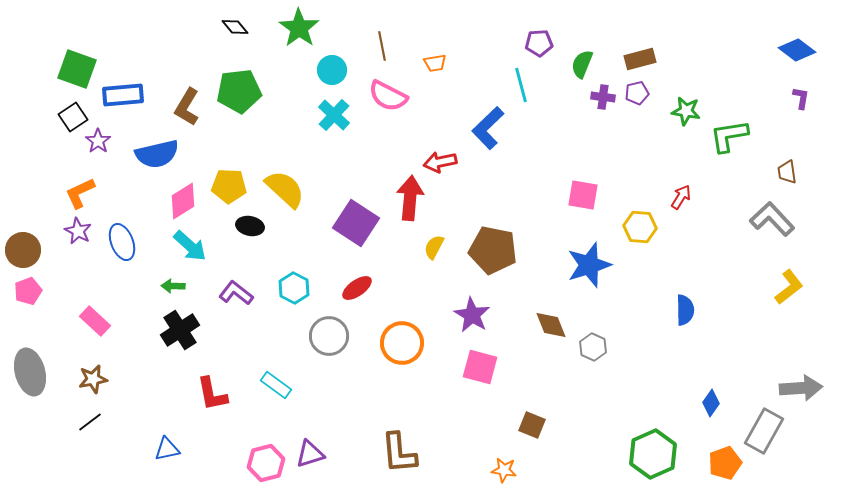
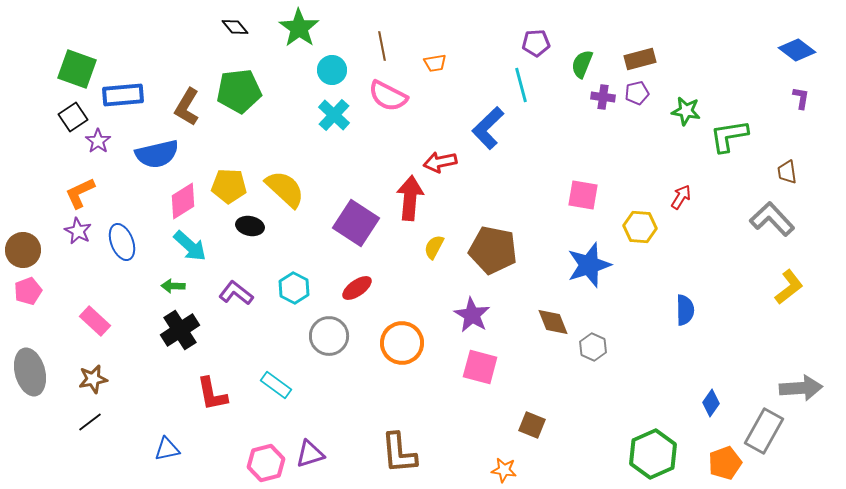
purple pentagon at (539, 43): moved 3 px left
brown diamond at (551, 325): moved 2 px right, 3 px up
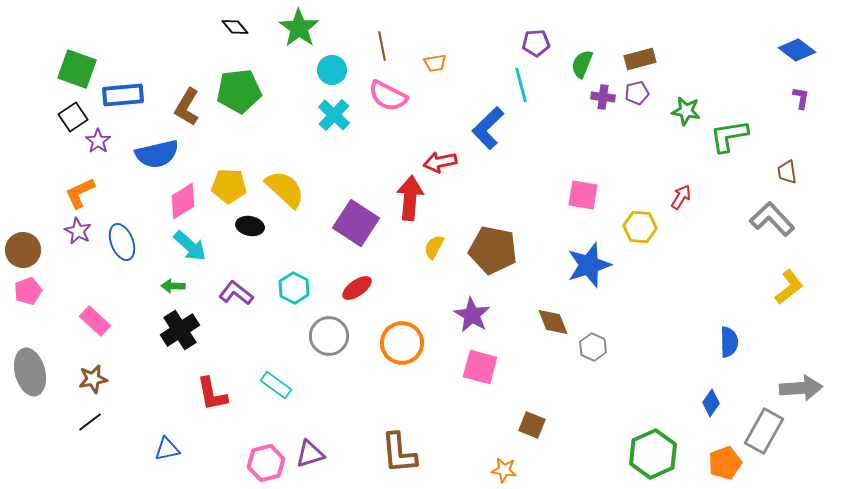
blue semicircle at (685, 310): moved 44 px right, 32 px down
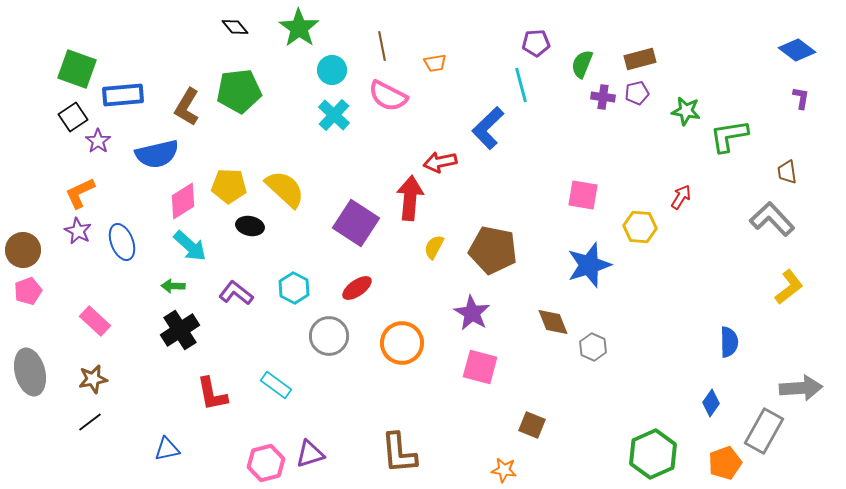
purple star at (472, 315): moved 2 px up
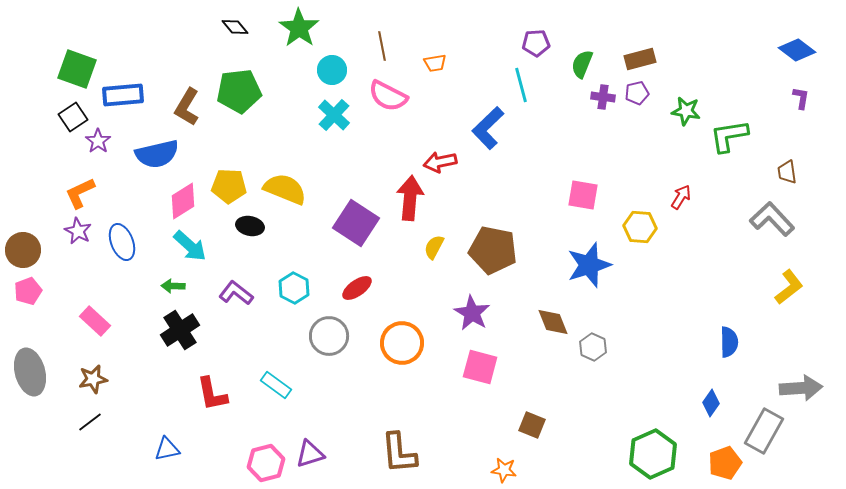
yellow semicircle at (285, 189): rotated 21 degrees counterclockwise
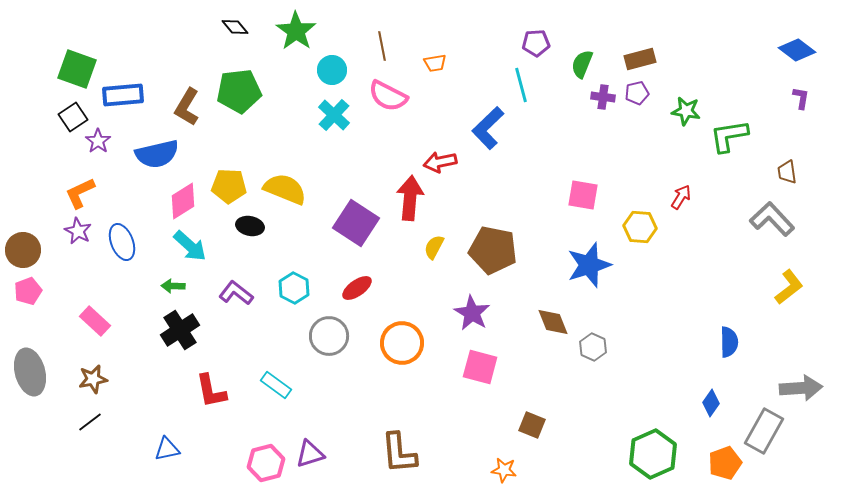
green star at (299, 28): moved 3 px left, 3 px down
red L-shape at (212, 394): moved 1 px left, 3 px up
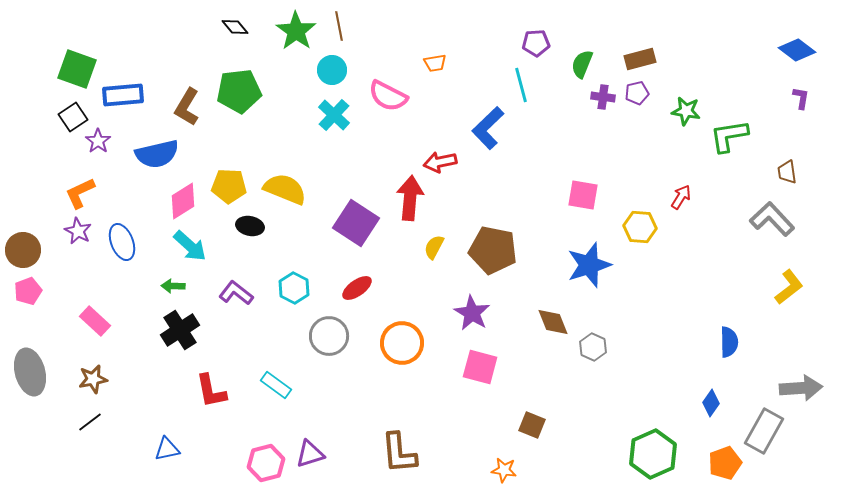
brown line at (382, 46): moved 43 px left, 20 px up
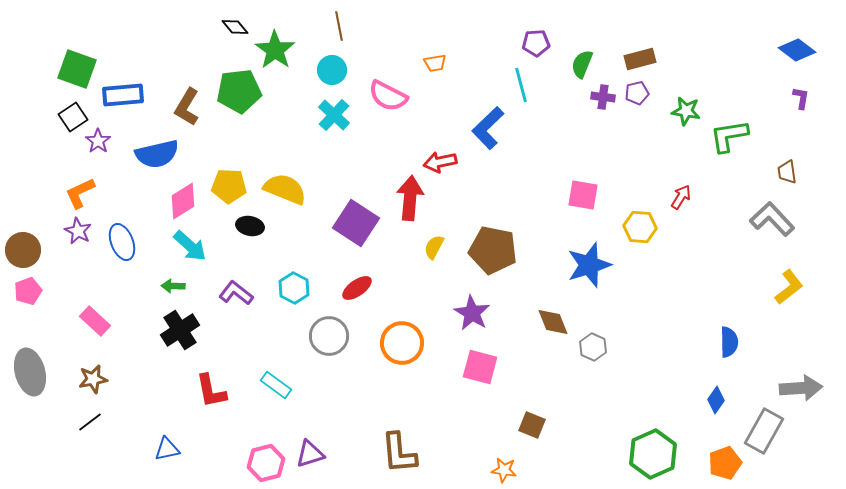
green star at (296, 31): moved 21 px left, 19 px down
blue diamond at (711, 403): moved 5 px right, 3 px up
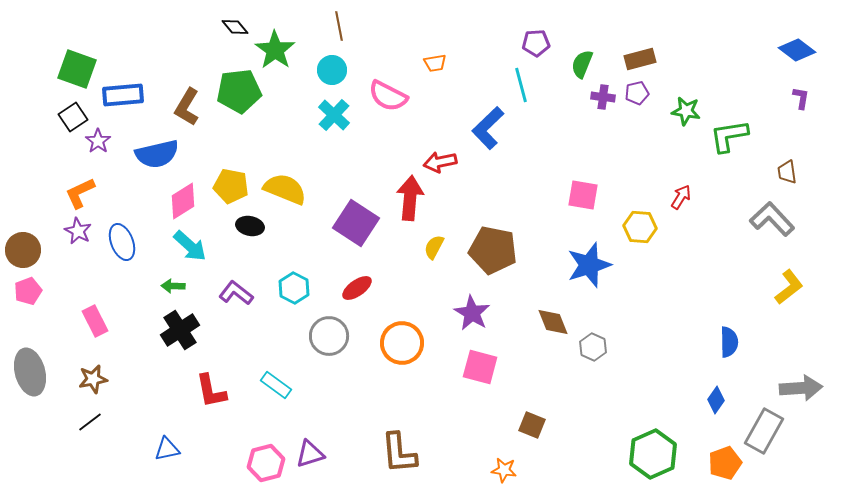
yellow pentagon at (229, 186): moved 2 px right; rotated 8 degrees clockwise
pink rectangle at (95, 321): rotated 20 degrees clockwise
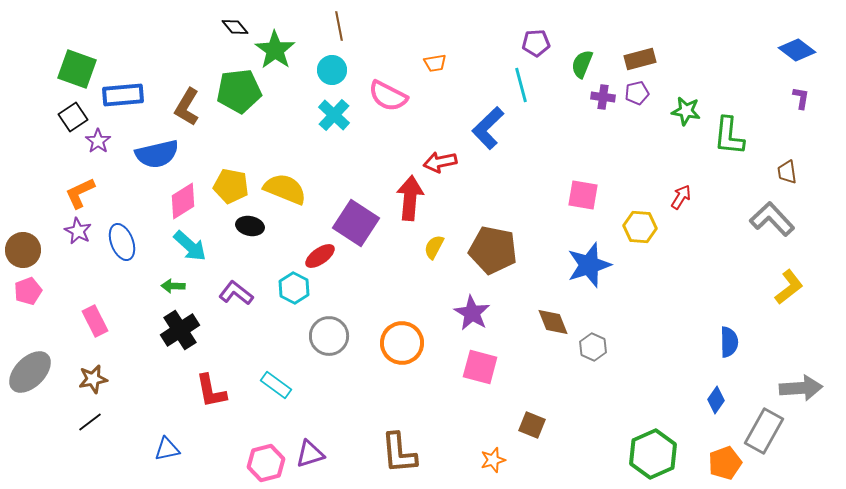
green L-shape at (729, 136): rotated 75 degrees counterclockwise
red ellipse at (357, 288): moved 37 px left, 32 px up
gray ellipse at (30, 372): rotated 60 degrees clockwise
orange star at (504, 470): moved 11 px left, 10 px up; rotated 25 degrees counterclockwise
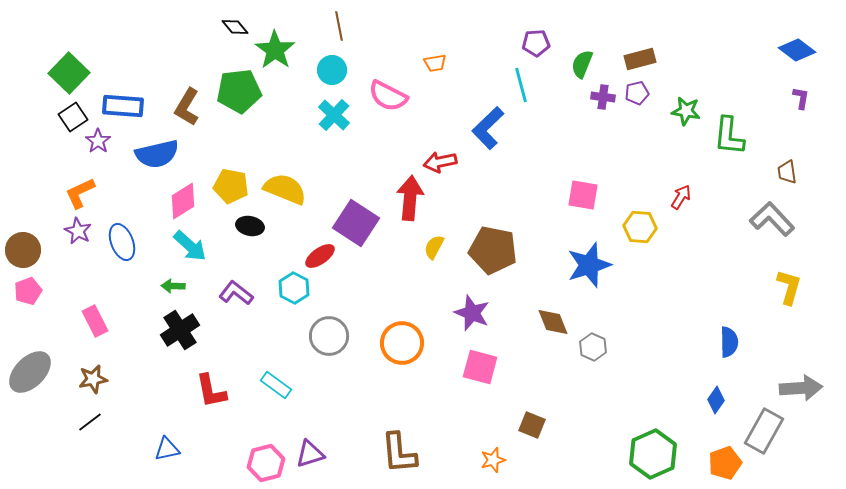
green square at (77, 69): moved 8 px left, 4 px down; rotated 24 degrees clockwise
blue rectangle at (123, 95): moved 11 px down; rotated 9 degrees clockwise
yellow L-shape at (789, 287): rotated 36 degrees counterclockwise
purple star at (472, 313): rotated 9 degrees counterclockwise
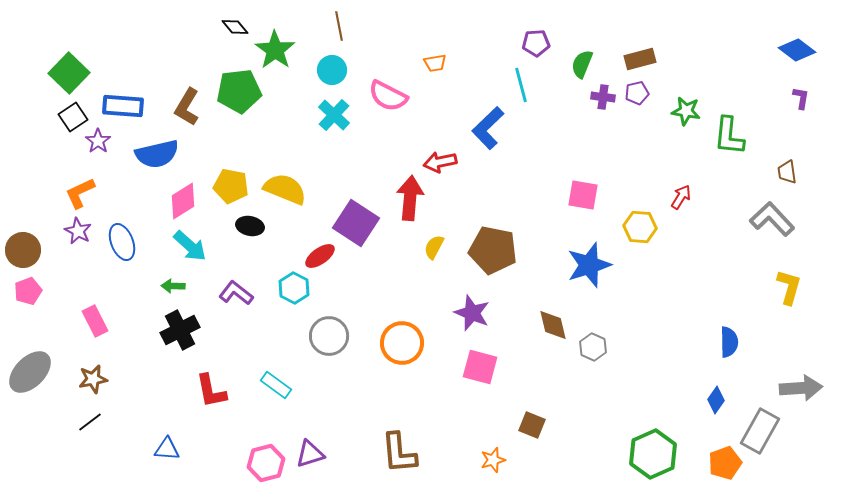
brown diamond at (553, 322): moved 3 px down; rotated 8 degrees clockwise
black cross at (180, 330): rotated 6 degrees clockwise
gray rectangle at (764, 431): moved 4 px left
blue triangle at (167, 449): rotated 16 degrees clockwise
